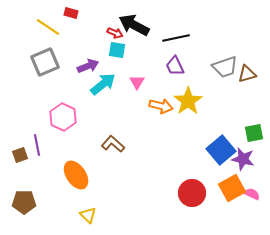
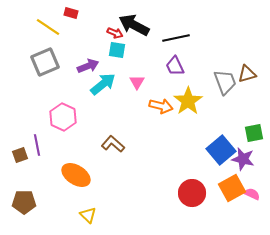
gray trapezoid: moved 15 px down; rotated 92 degrees counterclockwise
orange ellipse: rotated 24 degrees counterclockwise
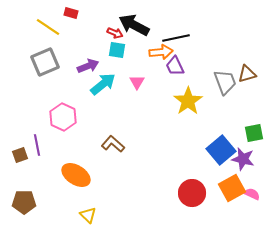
orange arrow: moved 54 px up; rotated 20 degrees counterclockwise
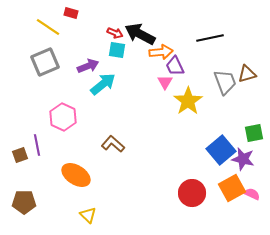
black arrow: moved 6 px right, 9 px down
black line: moved 34 px right
pink triangle: moved 28 px right
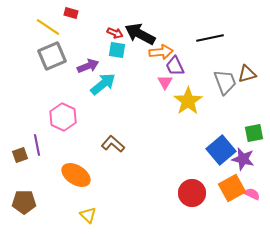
gray square: moved 7 px right, 6 px up
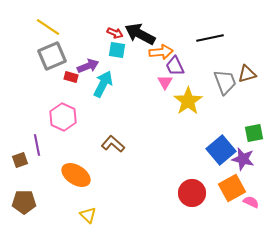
red rectangle: moved 64 px down
cyan arrow: rotated 24 degrees counterclockwise
brown square: moved 5 px down
pink semicircle: moved 1 px left, 8 px down
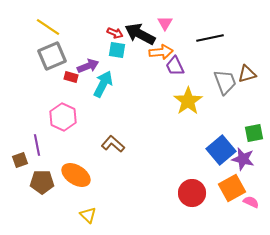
pink triangle: moved 59 px up
brown pentagon: moved 18 px right, 20 px up
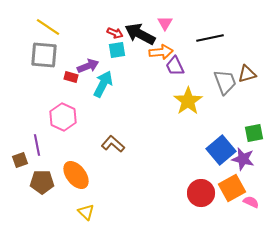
cyan square: rotated 18 degrees counterclockwise
gray square: moved 8 px left, 1 px up; rotated 28 degrees clockwise
orange ellipse: rotated 20 degrees clockwise
red circle: moved 9 px right
yellow triangle: moved 2 px left, 3 px up
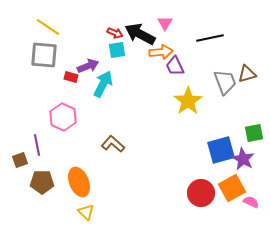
blue square: rotated 24 degrees clockwise
purple star: rotated 15 degrees clockwise
orange ellipse: moved 3 px right, 7 px down; rotated 16 degrees clockwise
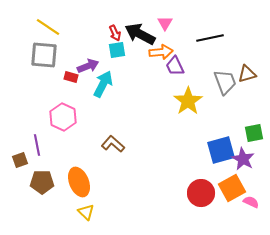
red arrow: rotated 42 degrees clockwise
